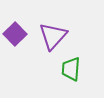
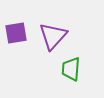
purple square: moved 1 px right, 1 px up; rotated 35 degrees clockwise
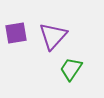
green trapezoid: rotated 30 degrees clockwise
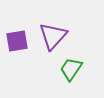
purple square: moved 1 px right, 8 px down
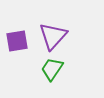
green trapezoid: moved 19 px left
